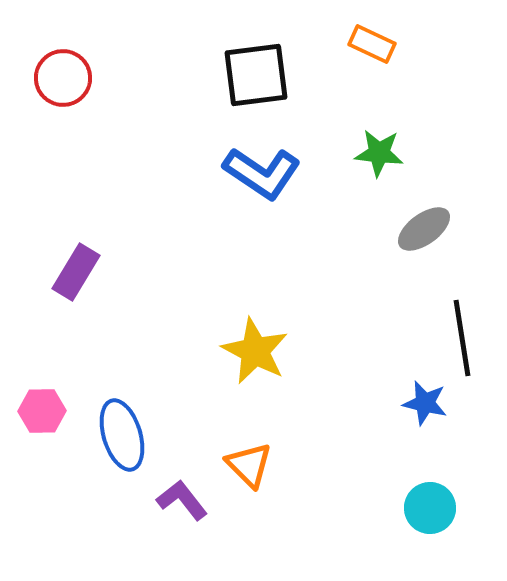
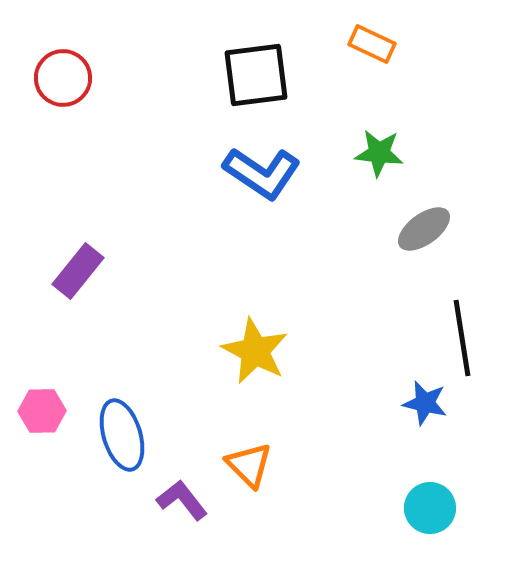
purple rectangle: moved 2 px right, 1 px up; rotated 8 degrees clockwise
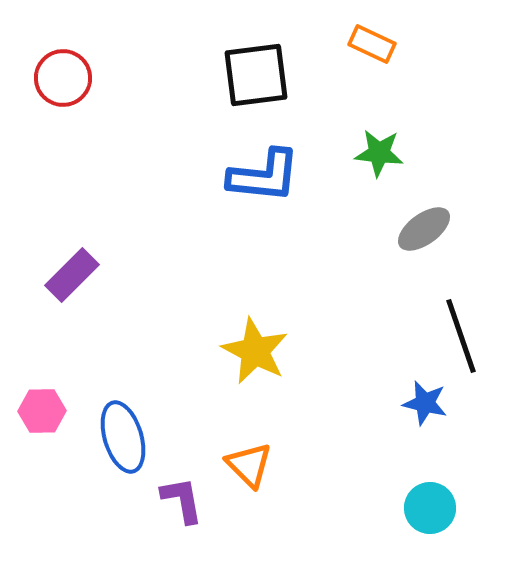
blue L-shape: moved 2 px right, 3 px down; rotated 28 degrees counterclockwise
purple rectangle: moved 6 px left, 4 px down; rotated 6 degrees clockwise
black line: moved 1 px left, 2 px up; rotated 10 degrees counterclockwise
blue ellipse: moved 1 px right, 2 px down
purple L-shape: rotated 28 degrees clockwise
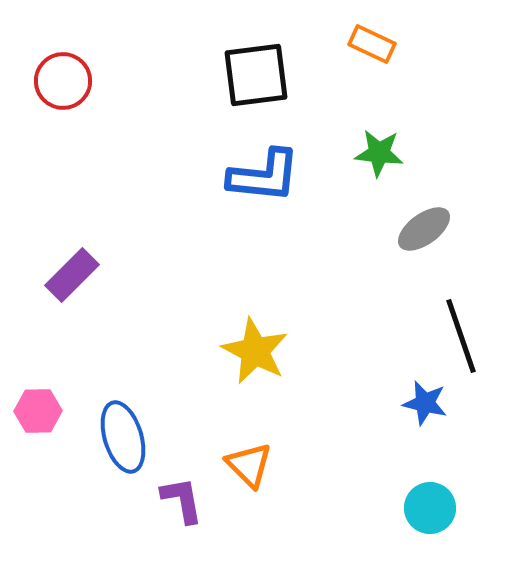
red circle: moved 3 px down
pink hexagon: moved 4 px left
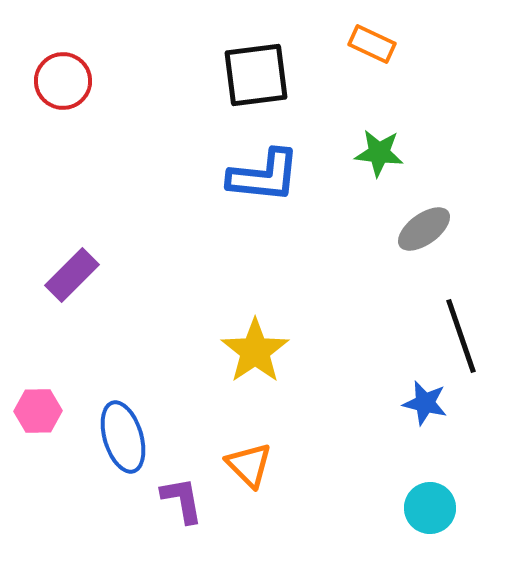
yellow star: rotated 10 degrees clockwise
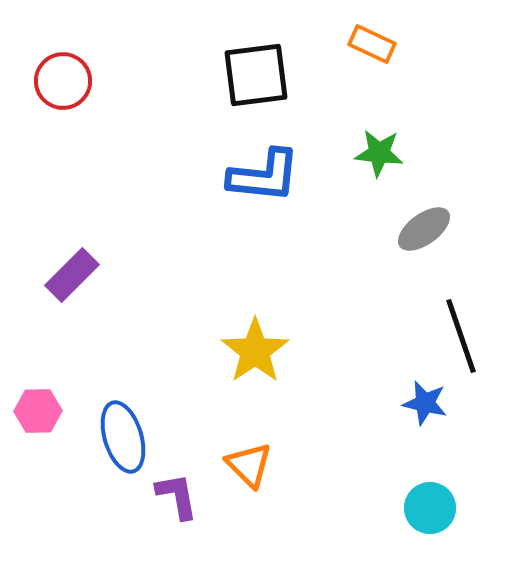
purple L-shape: moved 5 px left, 4 px up
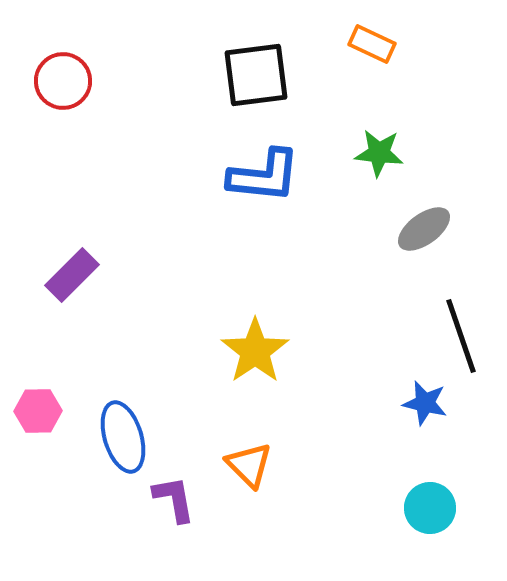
purple L-shape: moved 3 px left, 3 px down
